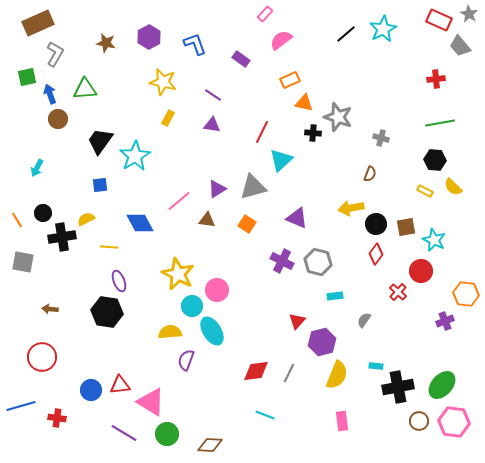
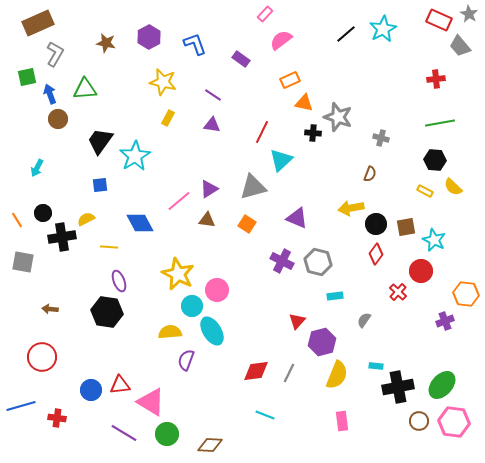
purple triangle at (217, 189): moved 8 px left
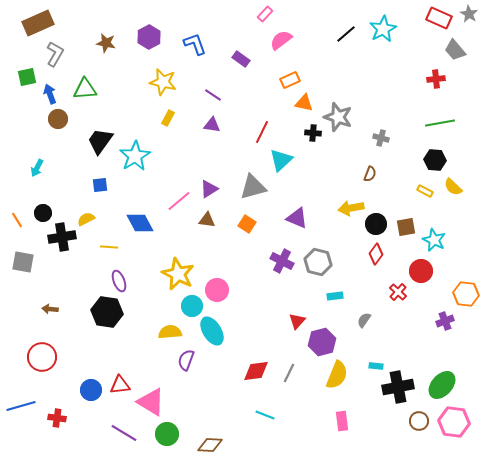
red rectangle at (439, 20): moved 2 px up
gray trapezoid at (460, 46): moved 5 px left, 4 px down
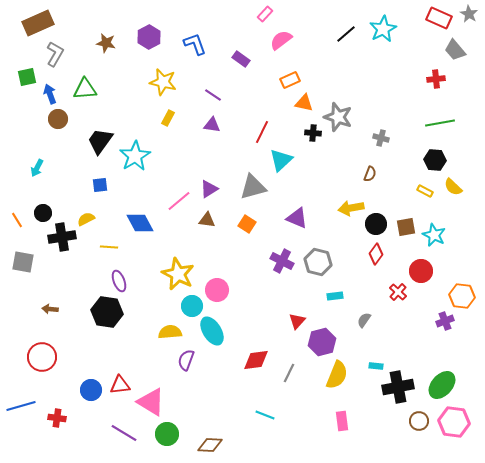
cyan star at (434, 240): moved 5 px up
orange hexagon at (466, 294): moved 4 px left, 2 px down
red diamond at (256, 371): moved 11 px up
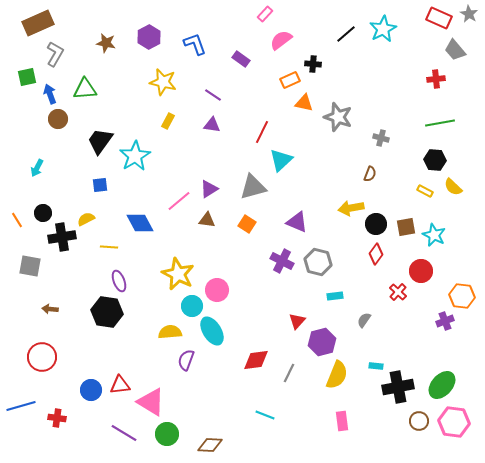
yellow rectangle at (168, 118): moved 3 px down
black cross at (313, 133): moved 69 px up
purple triangle at (297, 218): moved 4 px down
gray square at (23, 262): moved 7 px right, 4 px down
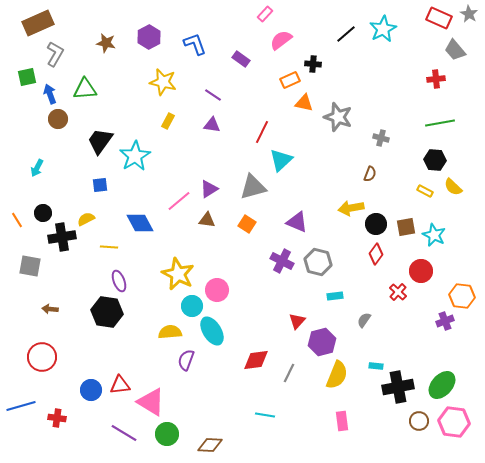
cyan line at (265, 415): rotated 12 degrees counterclockwise
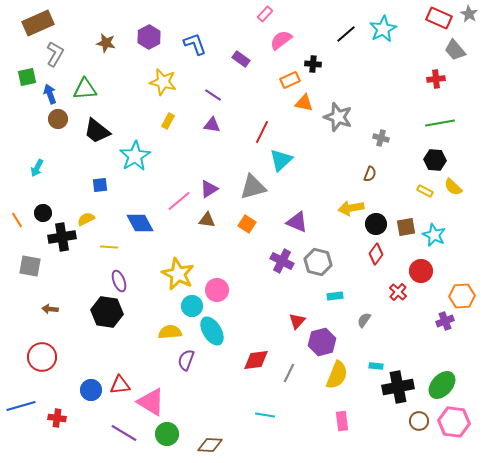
black trapezoid at (100, 141): moved 3 px left, 10 px up; rotated 88 degrees counterclockwise
orange hexagon at (462, 296): rotated 10 degrees counterclockwise
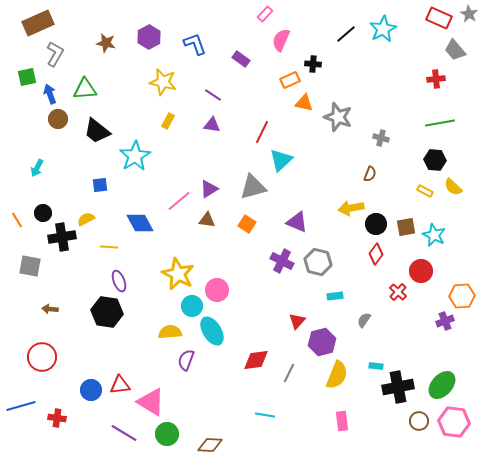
pink semicircle at (281, 40): rotated 30 degrees counterclockwise
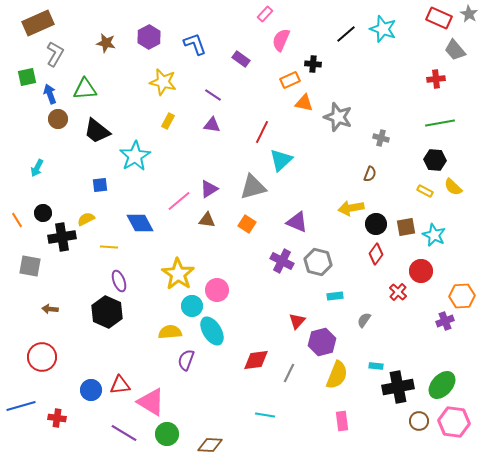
cyan star at (383, 29): rotated 24 degrees counterclockwise
yellow star at (178, 274): rotated 8 degrees clockwise
black hexagon at (107, 312): rotated 16 degrees clockwise
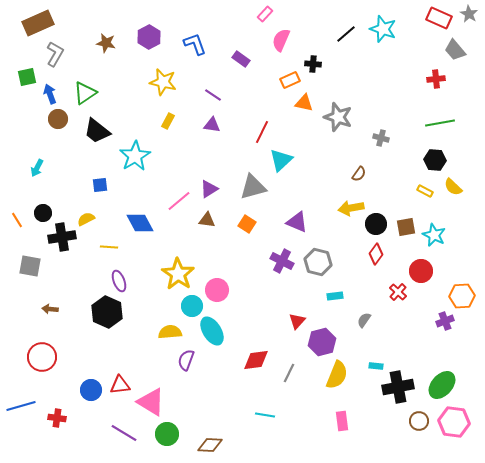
green triangle at (85, 89): moved 4 px down; rotated 30 degrees counterclockwise
brown semicircle at (370, 174): moved 11 px left; rotated 14 degrees clockwise
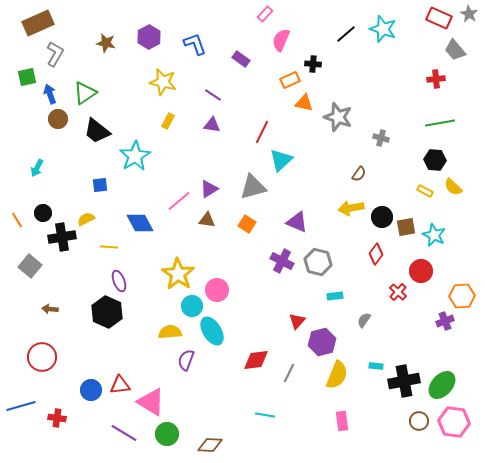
black circle at (376, 224): moved 6 px right, 7 px up
gray square at (30, 266): rotated 30 degrees clockwise
black cross at (398, 387): moved 6 px right, 6 px up
